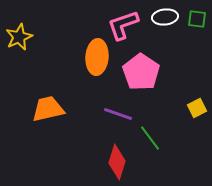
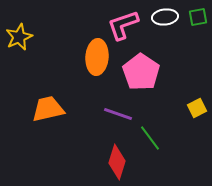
green square: moved 1 px right, 2 px up; rotated 18 degrees counterclockwise
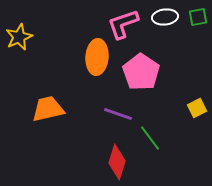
pink L-shape: moved 1 px up
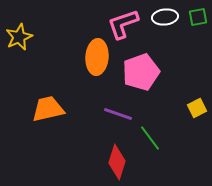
pink pentagon: rotated 18 degrees clockwise
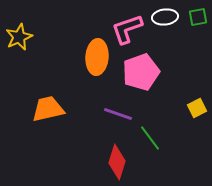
pink L-shape: moved 4 px right, 5 px down
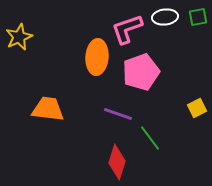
orange trapezoid: rotated 20 degrees clockwise
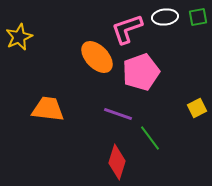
orange ellipse: rotated 48 degrees counterclockwise
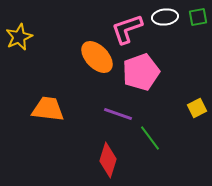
red diamond: moved 9 px left, 2 px up
